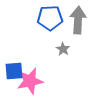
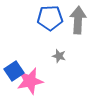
gray star: moved 4 px left, 7 px down; rotated 16 degrees counterclockwise
blue square: rotated 30 degrees counterclockwise
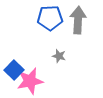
blue square: moved 1 px up; rotated 12 degrees counterclockwise
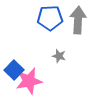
pink star: moved 1 px left
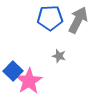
gray arrow: rotated 24 degrees clockwise
blue square: moved 1 px left, 1 px down
pink star: rotated 20 degrees counterclockwise
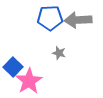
gray arrow: rotated 120 degrees counterclockwise
gray star: moved 3 px up
blue square: moved 4 px up
